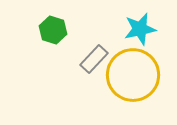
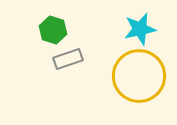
gray rectangle: moved 26 px left; rotated 28 degrees clockwise
yellow circle: moved 6 px right, 1 px down
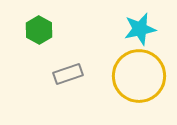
green hexagon: moved 14 px left; rotated 12 degrees clockwise
gray rectangle: moved 15 px down
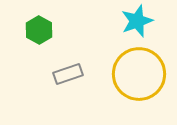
cyan star: moved 3 px left, 8 px up; rotated 8 degrees counterclockwise
yellow circle: moved 2 px up
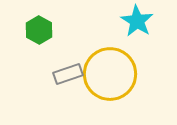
cyan star: rotated 20 degrees counterclockwise
yellow circle: moved 29 px left
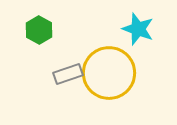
cyan star: moved 1 px right, 8 px down; rotated 12 degrees counterclockwise
yellow circle: moved 1 px left, 1 px up
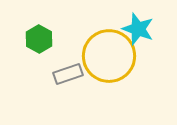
green hexagon: moved 9 px down
yellow circle: moved 17 px up
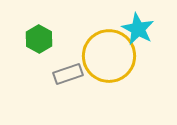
cyan star: rotated 8 degrees clockwise
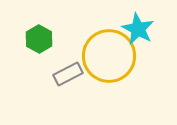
gray rectangle: rotated 8 degrees counterclockwise
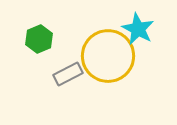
green hexagon: rotated 8 degrees clockwise
yellow circle: moved 1 px left
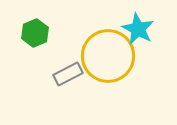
green hexagon: moved 4 px left, 6 px up
